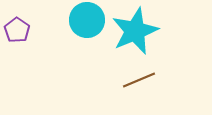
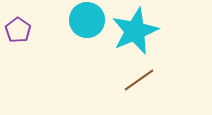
purple pentagon: moved 1 px right
brown line: rotated 12 degrees counterclockwise
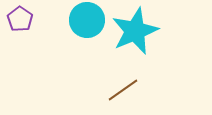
purple pentagon: moved 2 px right, 11 px up
brown line: moved 16 px left, 10 px down
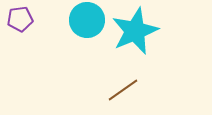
purple pentagon: rotated 30 degrees clockwise
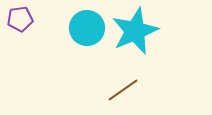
cyan circle: moved 8 px down
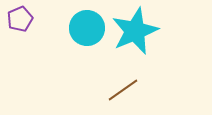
purple pentagon: rotated 15 degrees counterclockwise
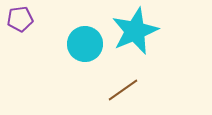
purple pentagon: rotated 15 degrees clockwise
cyan circle: moved 2 px left, 16 px down
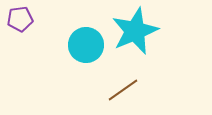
cyan circle: moved 1 px right, 1 px down
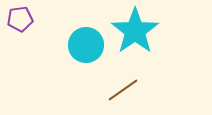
cyan star: rotated 12 degrees counterclockwise
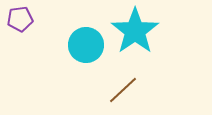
brown line: rotated 8 degrees counterclockwise
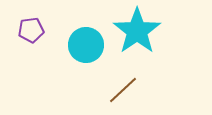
purple pentagon: moved 11 px right, 11 px down
cyan star: moved 2 px right
